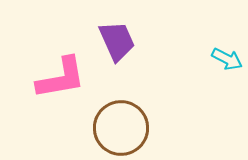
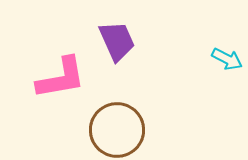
brown circle: moved 4 px left, 2 px down
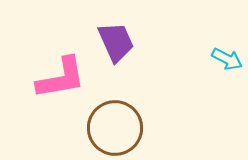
purple trapezoid: moved 1 px left, 1 px down
brown circle: moved 2 px left, 2 px up
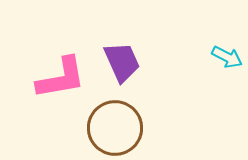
purple trapezoid: moved 6 px right, 20 px down
cyan arrow: moved 2 px up
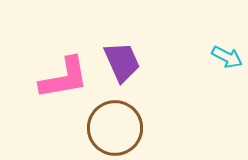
pink L-shape: moved 3 px right
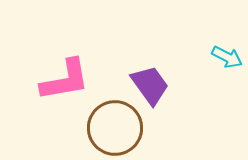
purple trapezoid: moved 28 px right, 23 px down; rotated 12 degrees counterclockwise
pink L-shape: moved 1 px right, 2 px down
